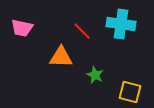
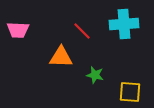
cyan cross: moved 3 px right; rotated 12 degrees counterclockwise
pink trapezoid: moved 4 px left, 2 px down; rotated 10 degrees counterclockwise
green star: rotated 12 degrees counterclockwise
yellow square: rotated 10 degrees counterclockwise
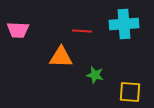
red line: rotated 42 degrees counterclockwise
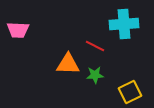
red line: moved 13 px right, 15 px down; rotated 24 degrees clockwise
orange triangle: moved 7 px right, 7 px down
green star: rotated 18 degrees counterclockwise
yellow square: rotated 30 degrees counterclockwise
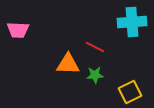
cyan cross: moved 8 px right, 2 px up
red line: moved 1 px down
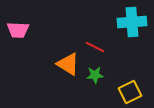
orange triangle: rotated 30 degrees clockwise
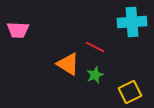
green star: rotated 18 degrees counterclockwise
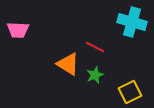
cyan cross: rotated 20 degrees clockwise
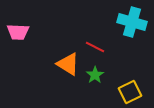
pink trapezoid: moved 2 px down
green star: rotated 12 degrees counterclockwise
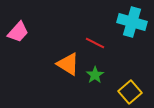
pink trapezoid: rotated 50 degrees counterclockwise
red line: moved 4 px up
yellow square: rotated 15 degrees counterclockwise
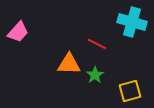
red line: moved 2 px right, 1 px down
orange triangle: moved 1 px right; rotated 30 degrees counterclockwise
yellow square: moved 1 px up; rotated 25 degrees clockwise
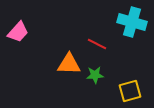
green star: rotated 30 degrees clockwise
